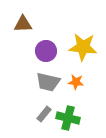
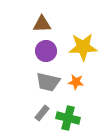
brown triangle: moved 19 px right
yellow star: rotated 8 degrees counterclockwise
gray rectangle: moved 2 px left, 1 px up
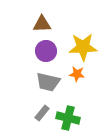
orange star: moved 1 px right, 8 px up
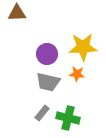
brown triangle: moved 25 px left, 11 px up
purple circle: moved 1 px right, 3 px down
